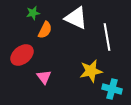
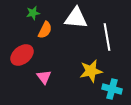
white triangle: rotated 20 degrees counterclockwise
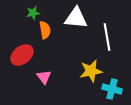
orange semicircle: rotated 36 degrees counterclockwise
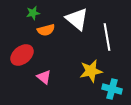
white triangle: moved 1 px right, 1 px down; rotated 35 degrees clockwise
orange semicircle: moved 1 px right; rotated 84 degrees clockwise
pink triangle: rotated 14 degrees counterclockwise
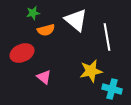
white triangle: moved 1 px left, 1 px down
red ellipse: moved 2 px up; rotated 15 degrees clockwise
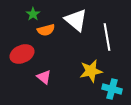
green star: moved 1 px down; rotated 24 degrees counterclockwise
red ellipse: moved 1 px down
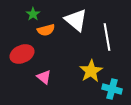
yellow star: rotated 20 degrees counterclockwise
